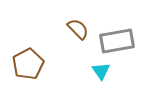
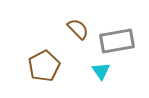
brown pentagon: moved 16 px right, 2 px down
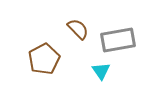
gray rectangle: moved 1 px right, 1 px up
brown pentagon: moved 7 px up
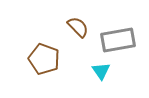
brown semicircle: moved 2 px up
brown pentagon: rotated 24 degrees counterclockwise
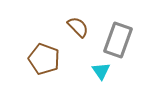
gray rectangle: rotated 60 degrees counterclockwise
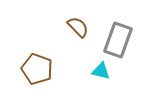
brown pentagon: moved 7 px left, 10 px down
cyan triangle: rotated 42 degrees counterclockwise
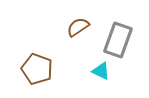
brown semicircle: rotated 80 degrees counterclockwise
cyan triangle: rotated 12 degrees clockwise
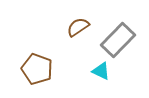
gray rectangle: rotated 24 degrees clockwise
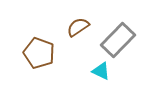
brown pentagon: moved 2 px right, 16 px up
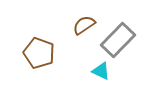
brown semicircle: moved 6 px right, 2 px up
